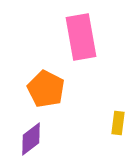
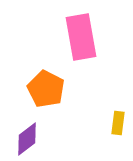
purple diamond: moved 4 px left
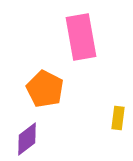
orange pentagon: moved 1 px left
yellow rectangle: moved 5 px up
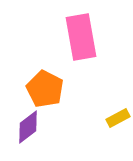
yellow rectangle: rotated 55 degrees clockwise
purple diamond: moved 1 px right, 12 px up
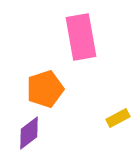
orange pentagon: rotated 27 degrees clockwise
purple diamond: moved 1 px right, 6 px down
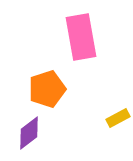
orange pentagon: moved 2 px right
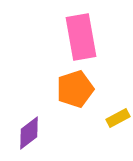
orange pentagon: moved 28 px right
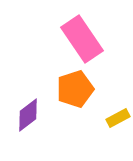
pink rectangle: moved 1 px right, 2 px down; rotated 24 degrees counterclockwise
purple diamond: moved 1 px left, 18 px up
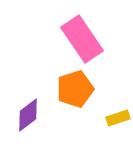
yellow rectangle: rotated 10 degrees clockwise
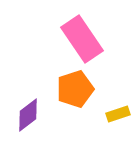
yellow rectangle: moved 4 px up
